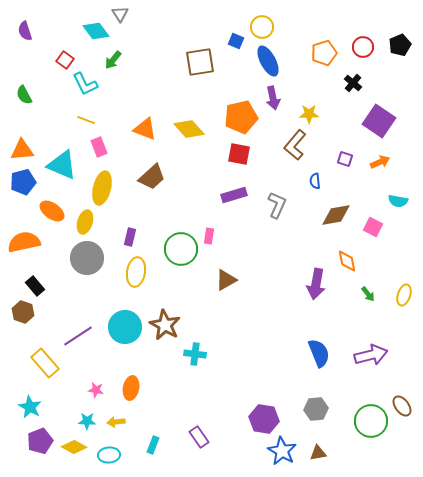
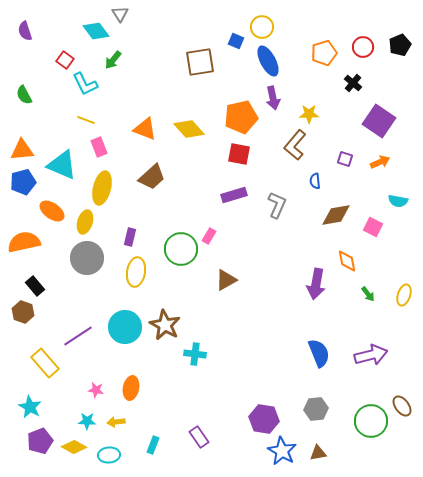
pink rectangle at (209, 236): rotated 21 degrees clockwise
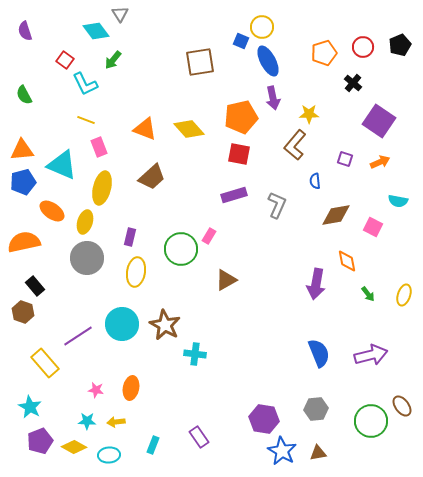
blue square at (236, 41): moved 5 px right
cyan circle at (125, 327): moved 3 px left, 3 px up
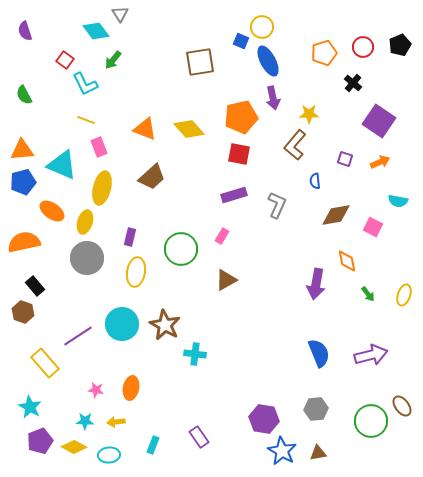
pink rectangle at (209, 236): moved 13 px right
cyan star at (87, 421): moved 2 px left
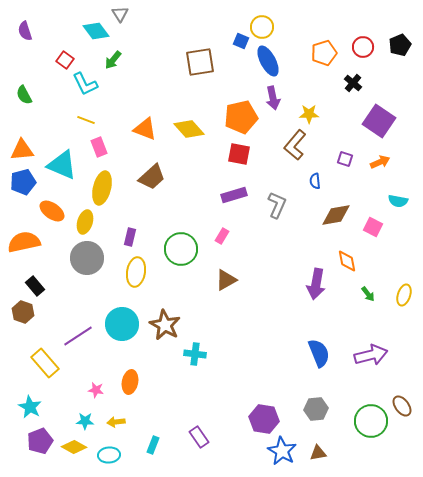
orange ellipse at (131, 388): moved 1 px left, 6 px up
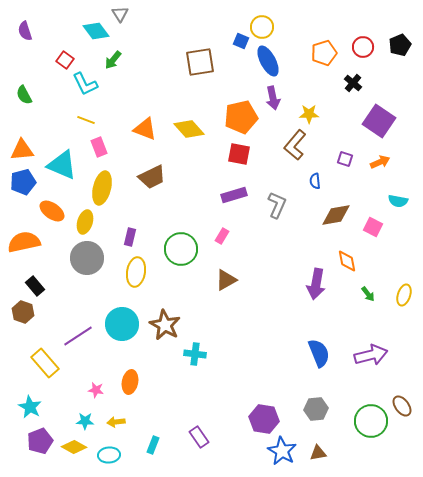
brown trapezoid at (152, 177): rotated 16 degrees clockwise
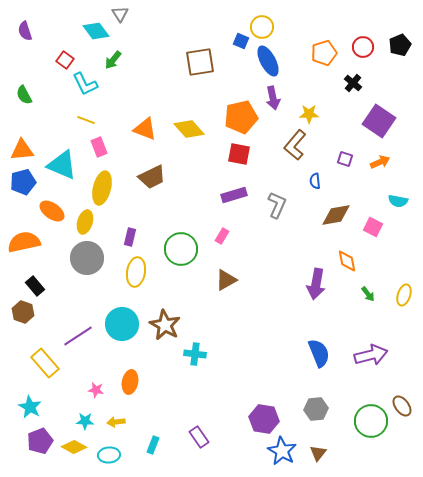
brown triangle at (318, 453): rotated 42 degrees counterclockwise
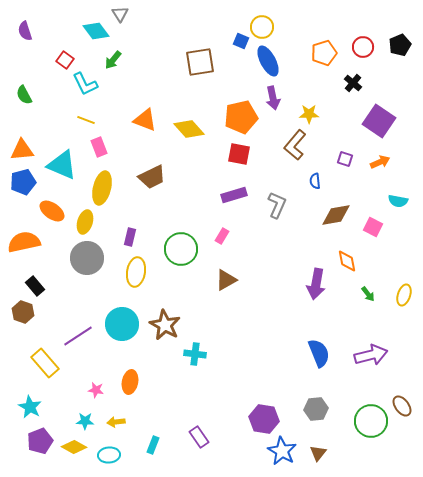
orange triangle at (145, 129): moved 9 px up
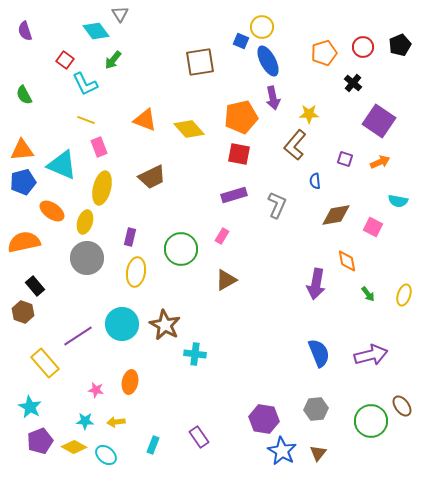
cyan ellipse at (109, 455): moved 3 px left; rotated 45 degrees clockwise
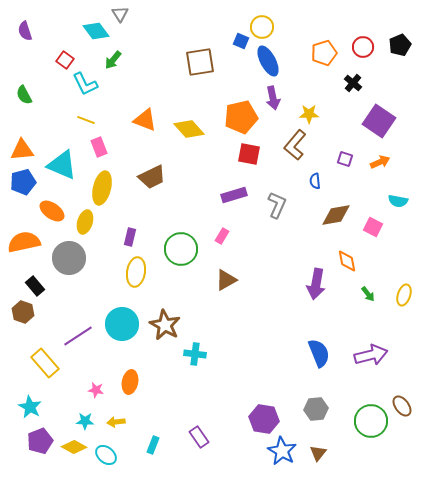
red square at (239, 154): moved 10 px right
gray circle at (87, 258): moved 18 px left
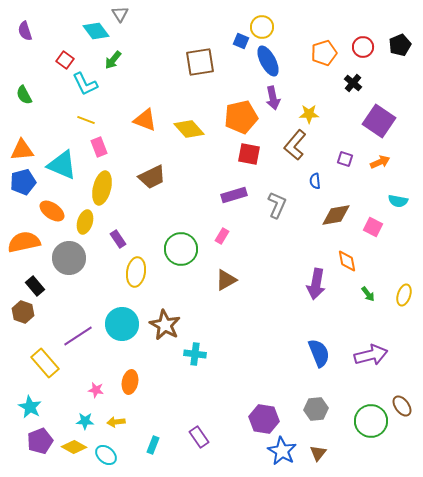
purple rectangle at (130, 237): moved 12 px left, 2 px down; rotated 48 degrees counterclockwise
